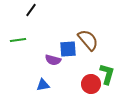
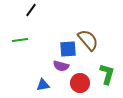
green line: moved 2 px right
purple semicircle: moved 8 px right, 6 px down
red circle: moved 11 px left, 1 px up
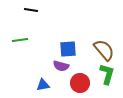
black line: rotated 64 degrees clockwise
brown semicircle: moved 16 px right, 10 px down
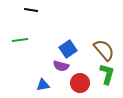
blue square: rotated 30 degrees counterclockwise
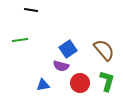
green L-shape: moved 7 px down
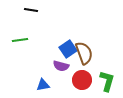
brown semicircle: moved 20 px left, 3 px down; rotated 20 degrees clockwise
red circle: moved 2 px right, 3 px up
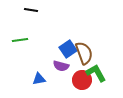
green L-shape: moved 11 px left, 8 px up; rotated 45 degrees counterclockwise
blue triangle: moved 4 px left, 6 px up
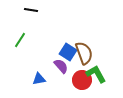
green line: rotated 49 degrees counterclockwise
blue square: moved 3 px down; rotated 24 degrees counterclockwise
purple semicircle: rotated 147 degrees counterclockwise
green L-shape: moved 1 px down
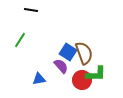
green L-shape: rotated 120 degrees clockwise
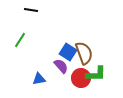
red circle: moved 1 px left, 2 px up
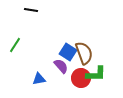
green line: moved 5 px left, 5 px down
